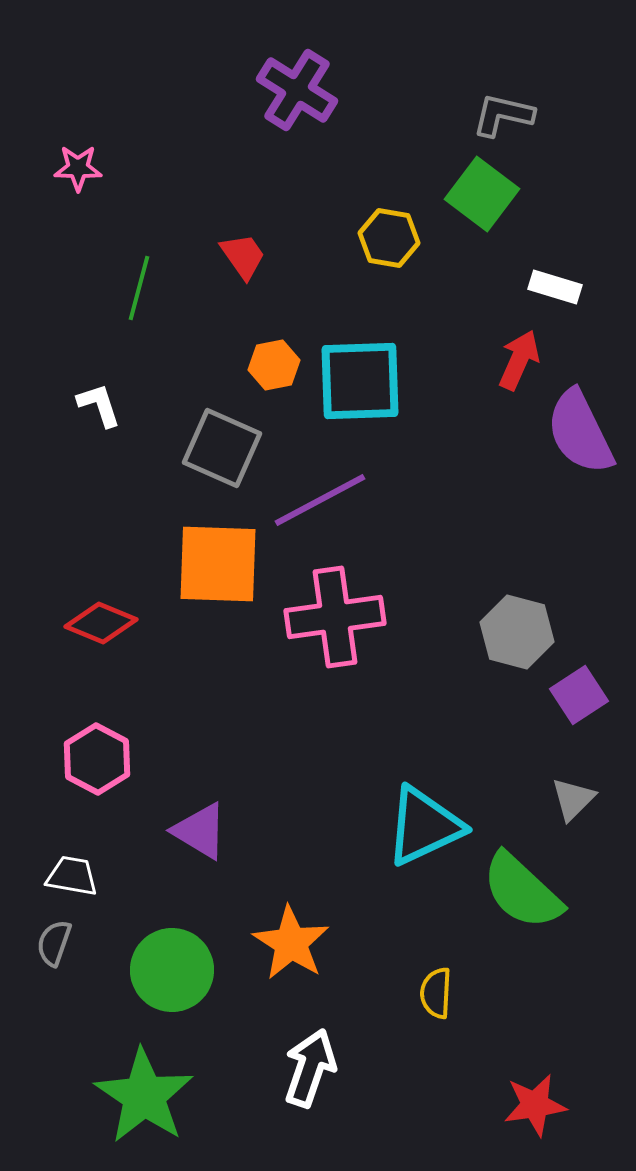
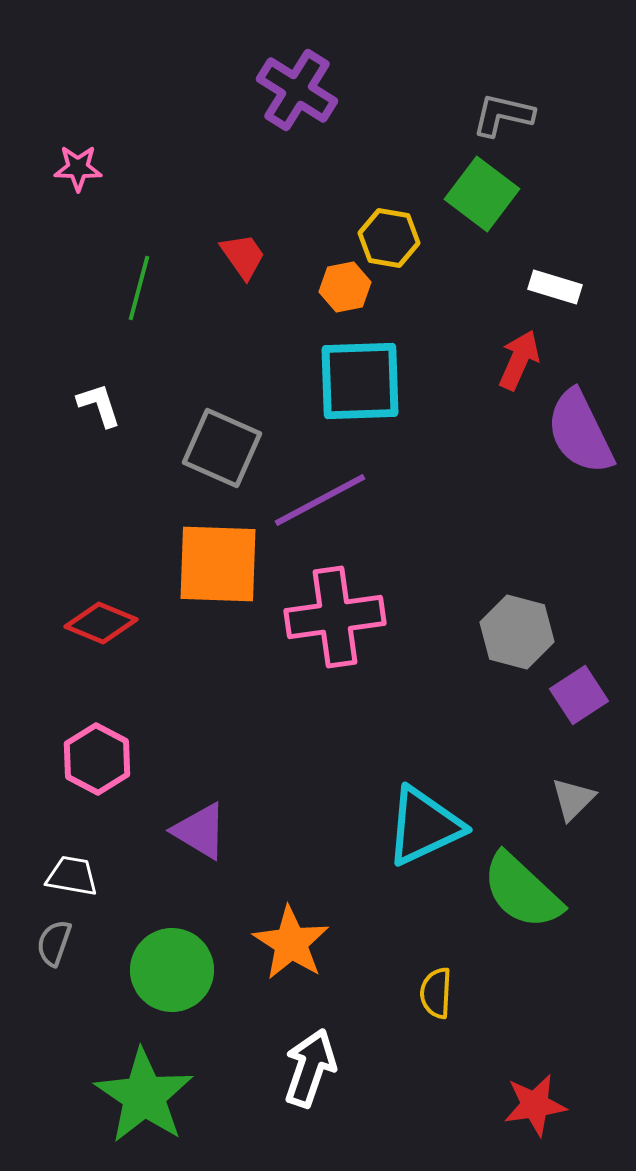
orange hexagon: moved 71 px right, 78 px up
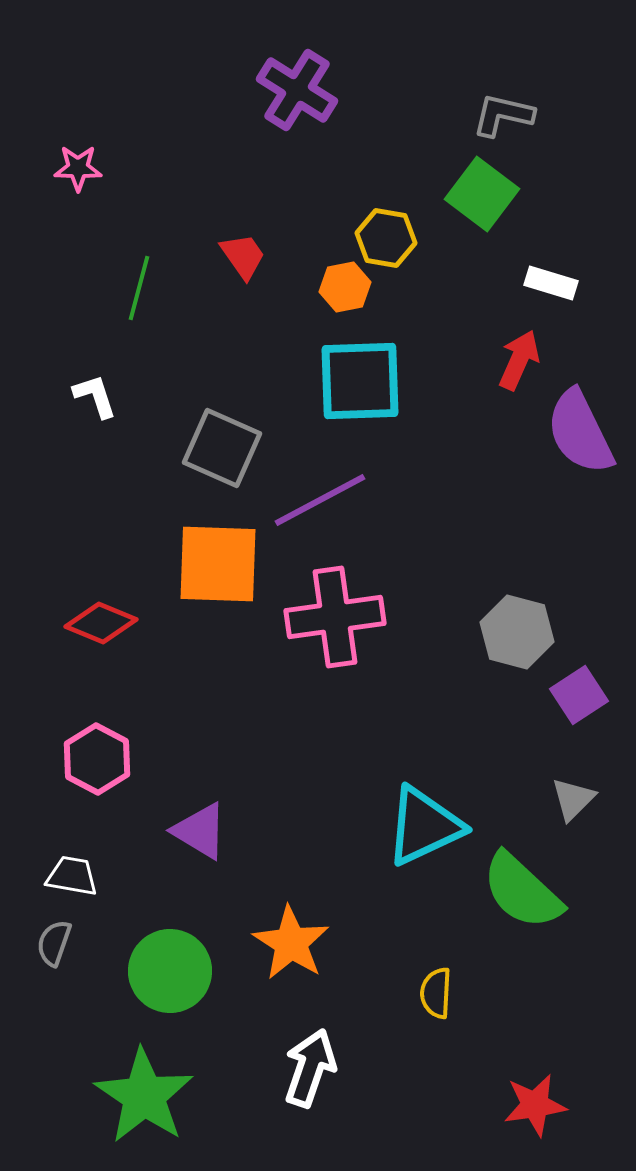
yellow hexagon: moved 3 px left
white rectangle: moved 4 px left, 4 px up
white L-shape: moved 4 px left, 9 px up
green circle: moved 2 px left, 1 px down
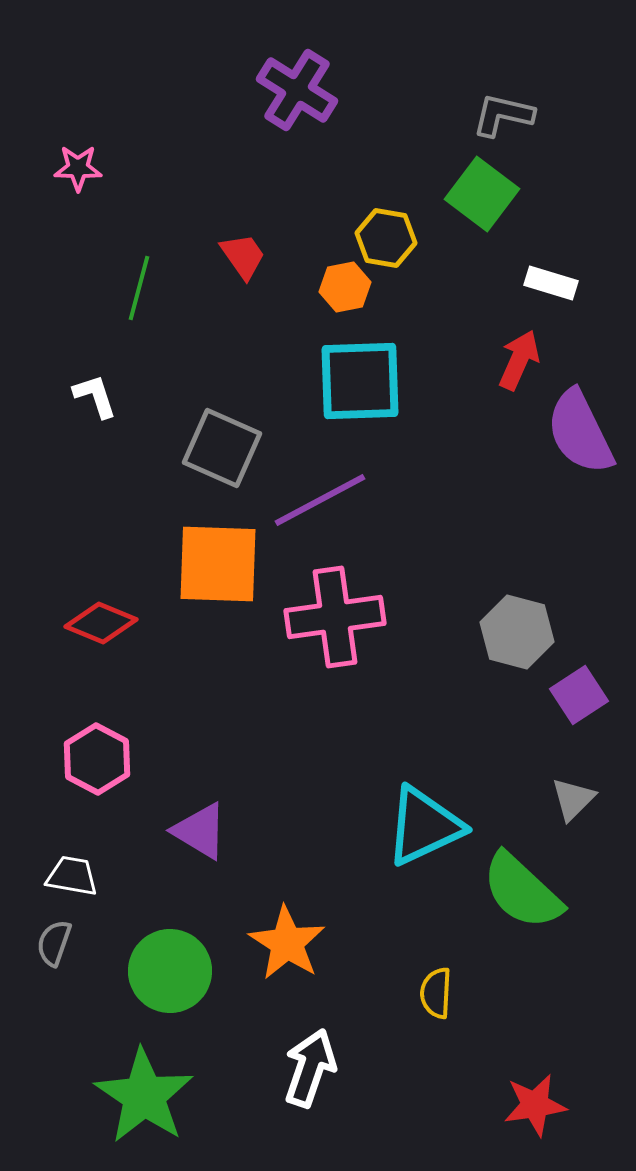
orange star: moved 4 px left
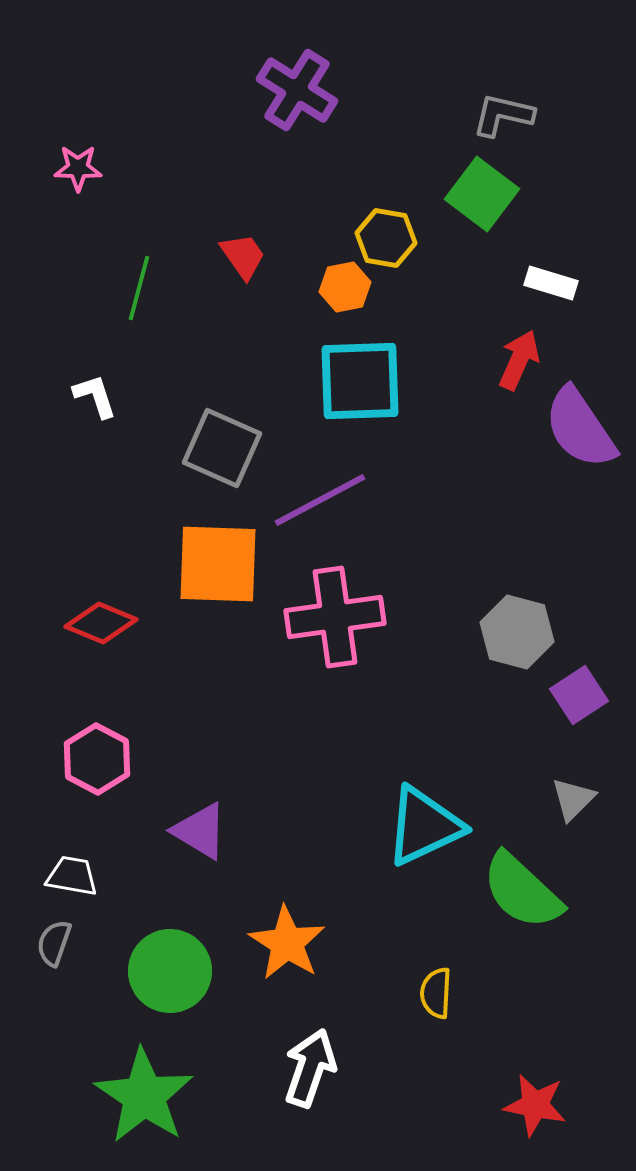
purple semicircle: moved 4 px up; rotated 8 degrees counterclockwise
red star: rotated 20 degrees clockwise
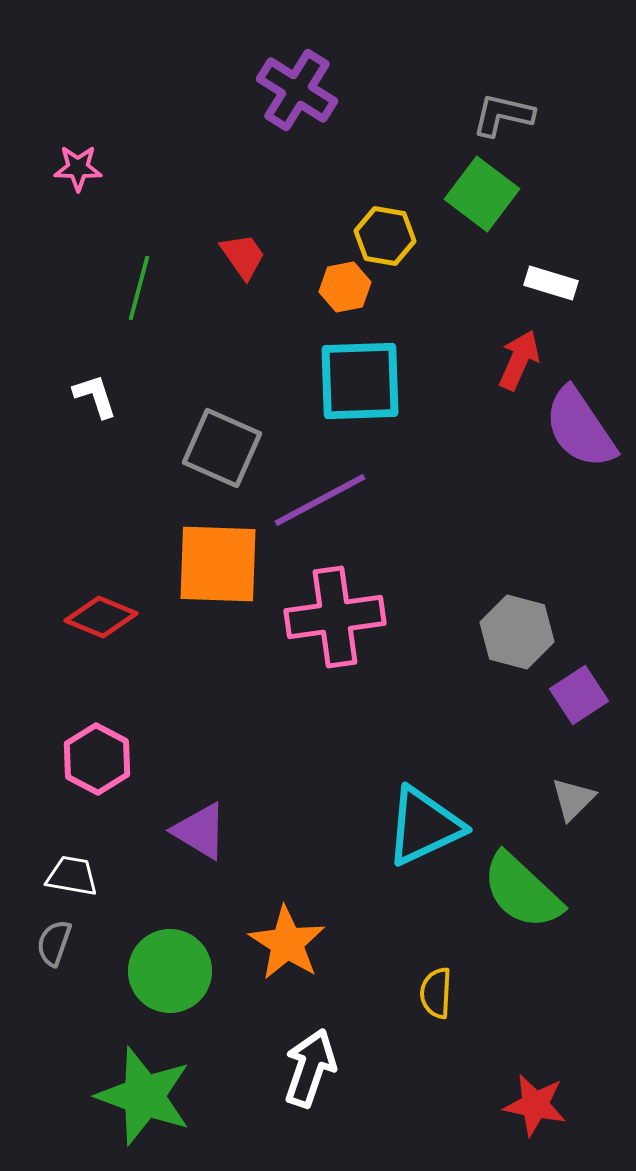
yellow hexagon: moved 1 px left, 2 px up
red diamond: moved 6 px up
green star: rotated 14 degrees counterclockwise
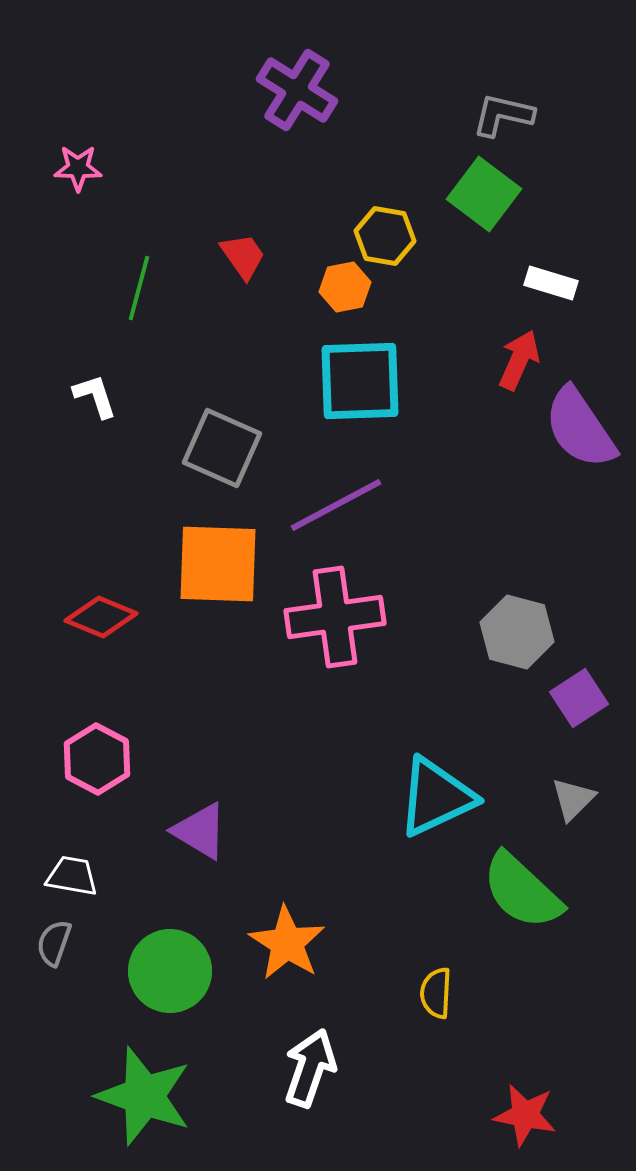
green square: moved 2 px right
purple line: moved 16 px right, 5 px down
purple square: moved 3 px down
cyan triangle: moved 12 px right, 29 px up
red star: moved 10 px left, 10 px down
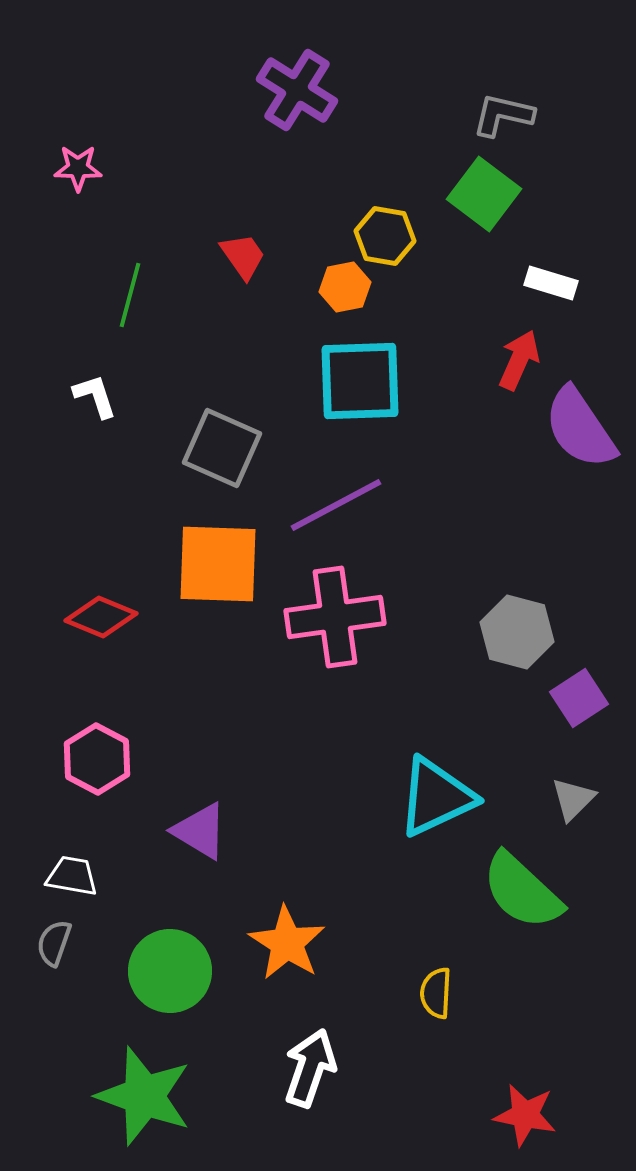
green line: moved 9 px left, 7 px down
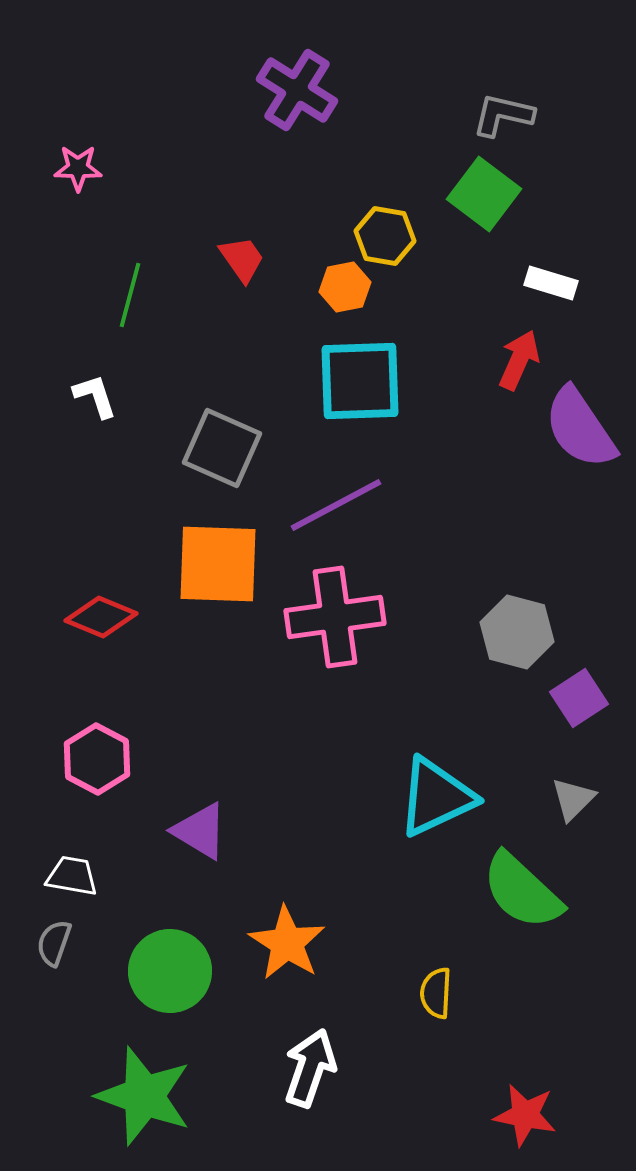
red trapezoid: moved 1 px left, 3 px down
